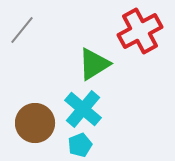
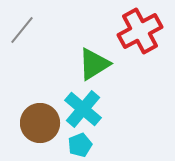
brown circle: moved 5 px right
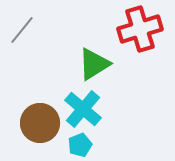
red cross: moved 2 px up; rotated 12 degrees clockwise
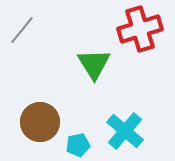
green triangle: rotated 30 degrees counterclockwise
cyan cross: moved 42 px right, 22 px down
brown circle: moved 1 px up
cyan pentagon: moved 2 px left; rotated 10 degrees clockwise
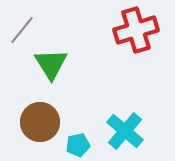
red cross: moved 4 px left, 1 px down
green triangle: moved 43 px left
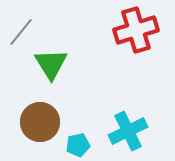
gray line: moved 1 px left, 2 px down
cyan cross: moved 3 px right; rotated 24 degrees clockwise
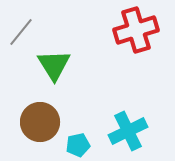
green triangle: moved 3 px right, 1 px down
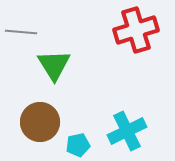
gray line: rotated 56 degrees clockwise
cyan cross: moved 1 px left
